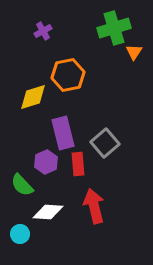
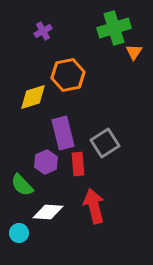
gray square: rotated 8 degrees clockwise
cyan circle: moved 1 px left, 1 px up
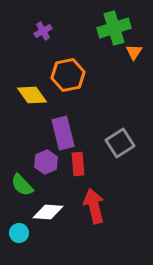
yellow diamond: moved 1 px left, 2 px up; rotated 72 degrees clockwise
gray square: moved 15 px right
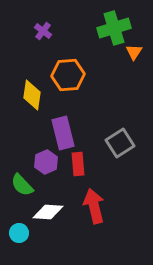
purple cross: rotated 24 degrees counterclockwise
orange hexagon: rotated 8 degrees clockwise
yellow diamond: rotated 44 degrees clockwise
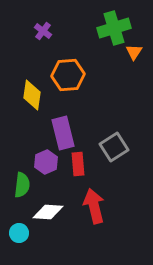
gray square: moved 6 px left, 4 px down
green semicircle: rotated 130 degrees counterclockwise
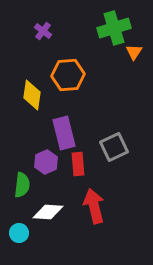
purple rectangle: moved 1 px right
gray square: rotated 8 degrees clockwise
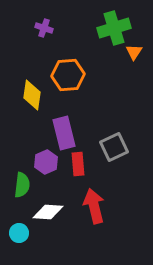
purple cross: moved 1 px right, 3 px up; rotated 18 degrees counterclockwise
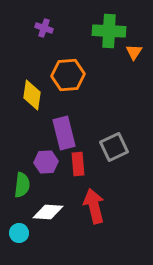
green cross: moved 5 px left, 3 px down; rotated 20 degrees clockwise
purple hexagon: rotated 20 degrees clockwise
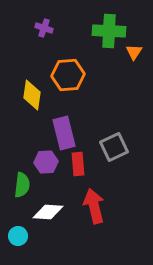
cyan circle: moved 1 px left, 3 px down
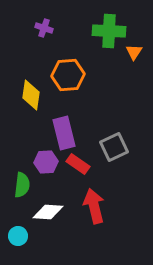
yellow diamond: moved 1 px left
red rectangle: rotated 50 degrees counterclockwise
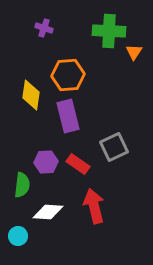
purple rectangle: moved 4 px right, 17 px up
